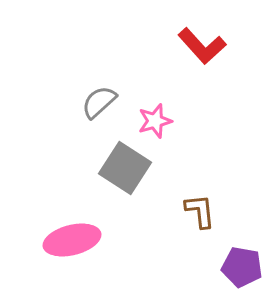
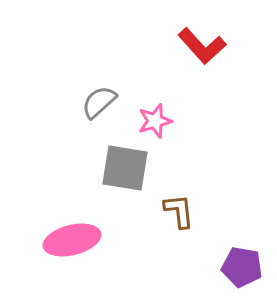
gray square: rotated 24 degrees counterclockwise
brown L-shape: moved 21 px left
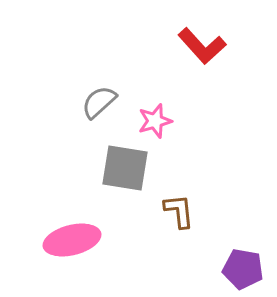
purple pentagon: moved 1 px right, 2 px down
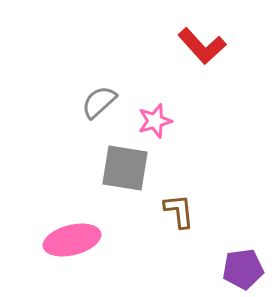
purple pentagon: rotated 18 degrees counterclockwise
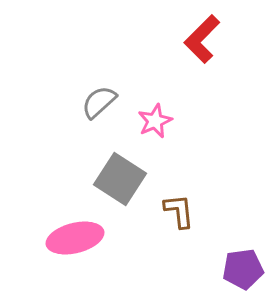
red L-shape: moved 7 px up; rotated 87 degrees clockwise
pink star: rotated 8 degrees counterclockwise
gray square: moved 5 px left, 11 px down; rotated 24 degrees clockwise
pink ellipse: moved 3 px right, 2 px up
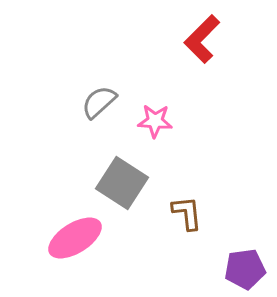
pink star: rotated 28 degrees clockwise
gray square: moved 2 px right, 4 px down
brown L-shape: moved 8 px right, 2 px down
pink ellipse: rotated 18 degrees counterclockwise
purple pentagon: moved 2 px right
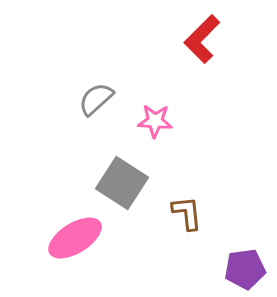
gray semicircle: moved 3 px left, 3 px up
